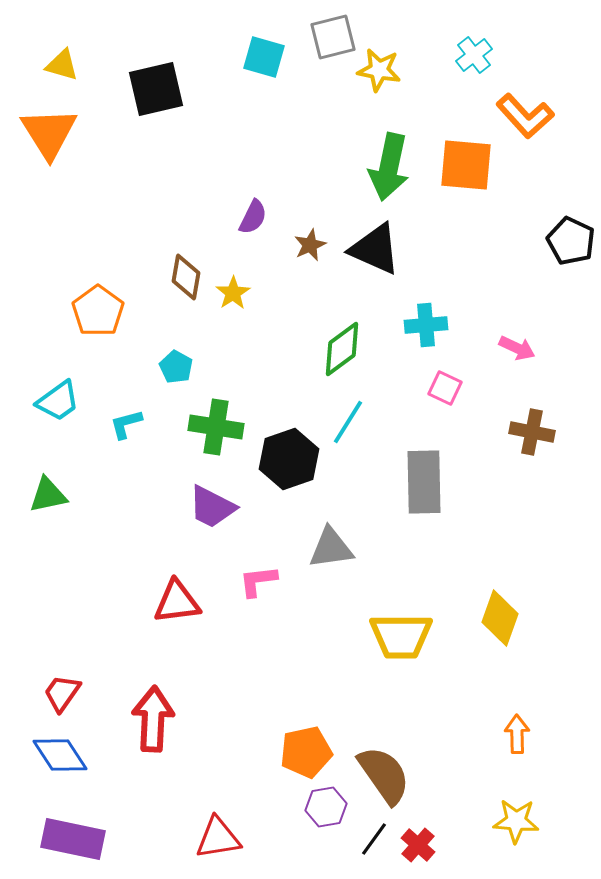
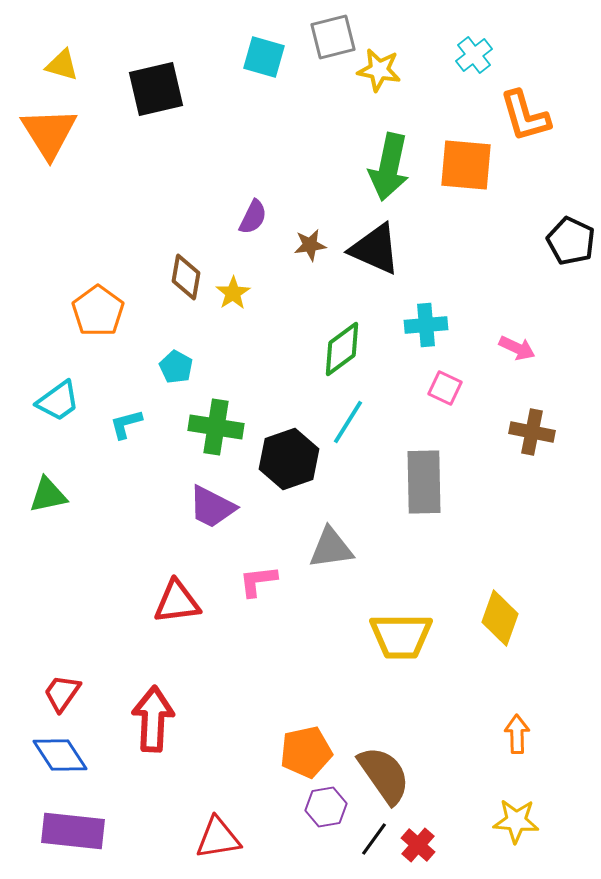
orange L-shape at (525, 116): rotated 26 degrees clockwise
brown star at (310, 245): rotated 16 degrees clockwise
purple rectangle at (73, 839): moved 8 px up; rotated 6 degrees counterclockwise
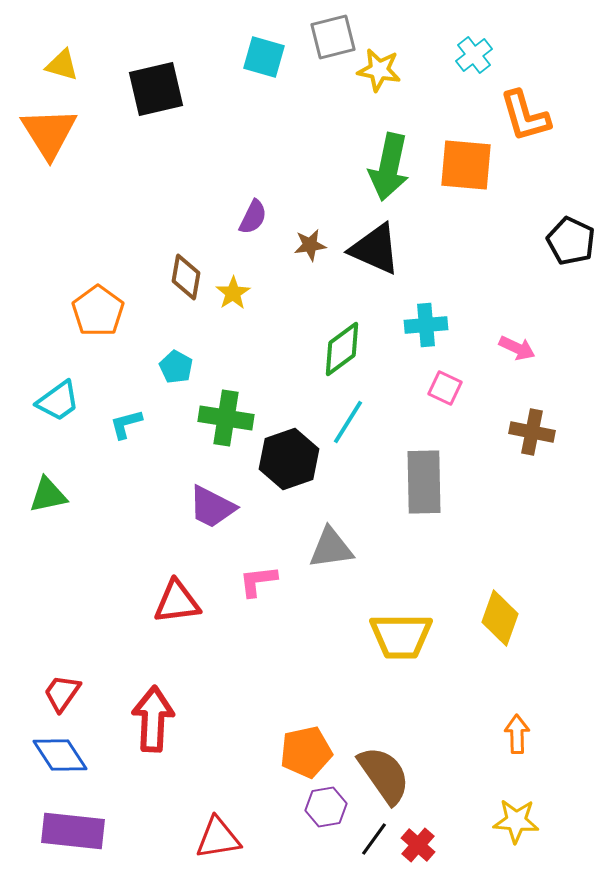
green cross at (216, 427): moved 10 px right, 9 px up
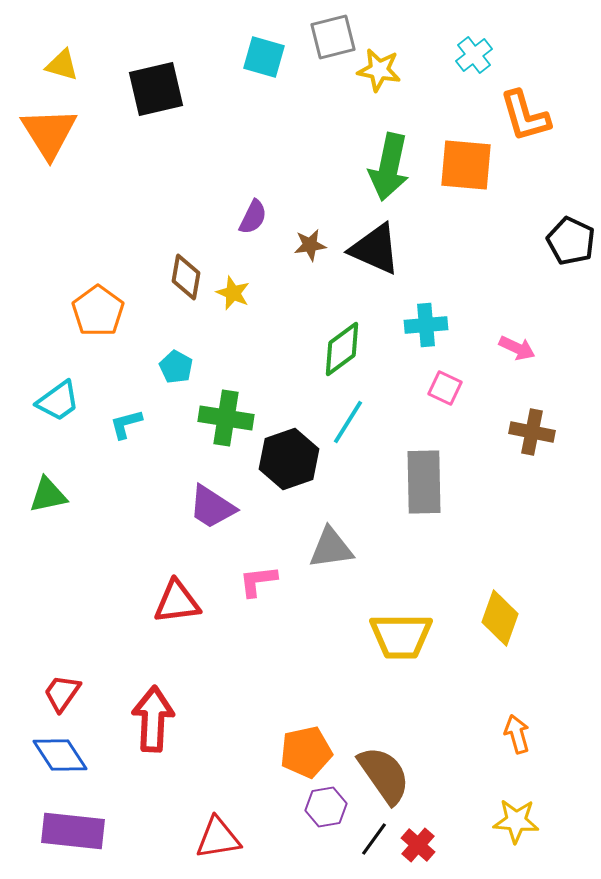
yellow star at (233, 293): rotated 16 degrees counterclockwise
purple trapezoid at (212, 507): rotated 6 degrees clockwise
orange arrow at (517, 734): rotated 15 degrees counterclockwise
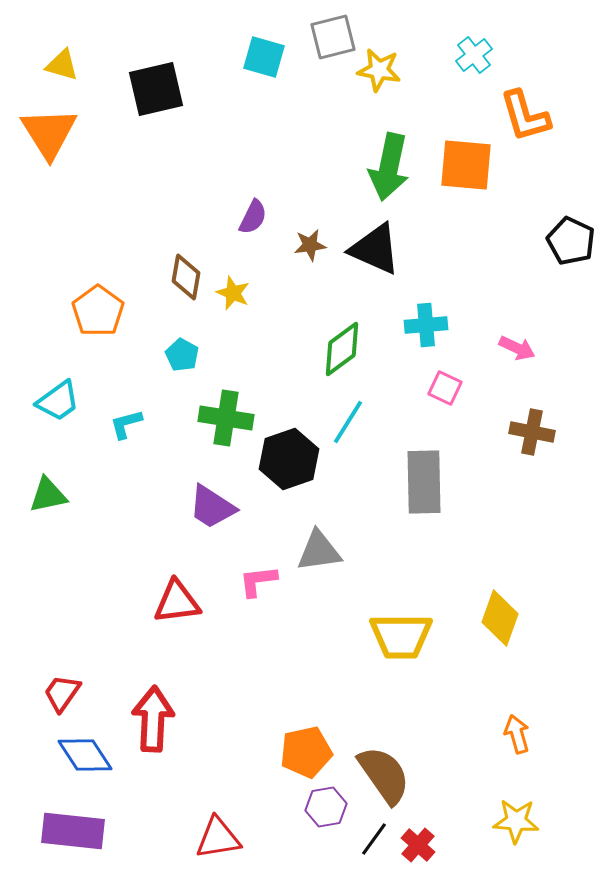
cyan pentagon at (176, 367): moved 6 px right, 12 px up
gray triangle at (331, 548): moved 12 px left, 3 px down
blue diamond at (60, 755): moved 25 px right
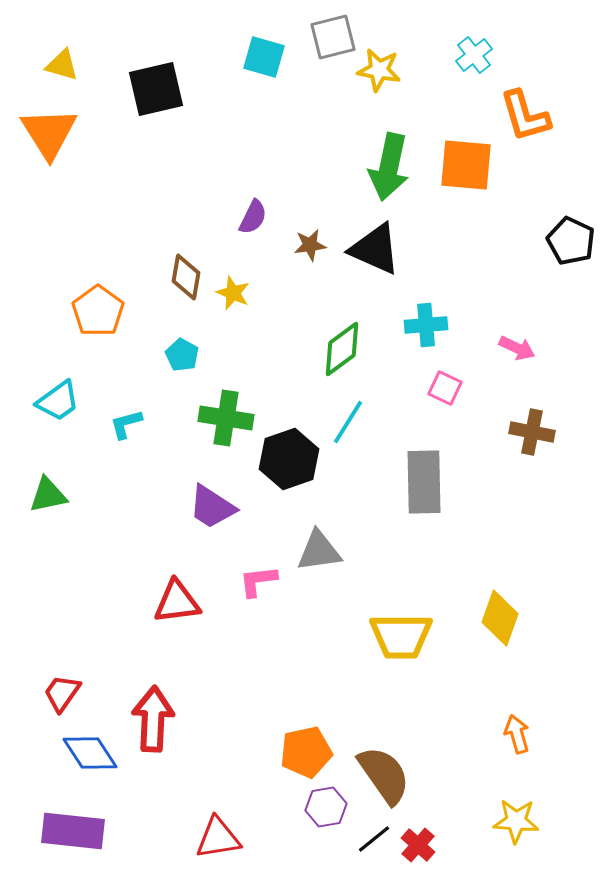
blue diamond at (85, 755): moved 5 px right, 2 px up
black line at (374, 839): rotated 15 degrees clockwise
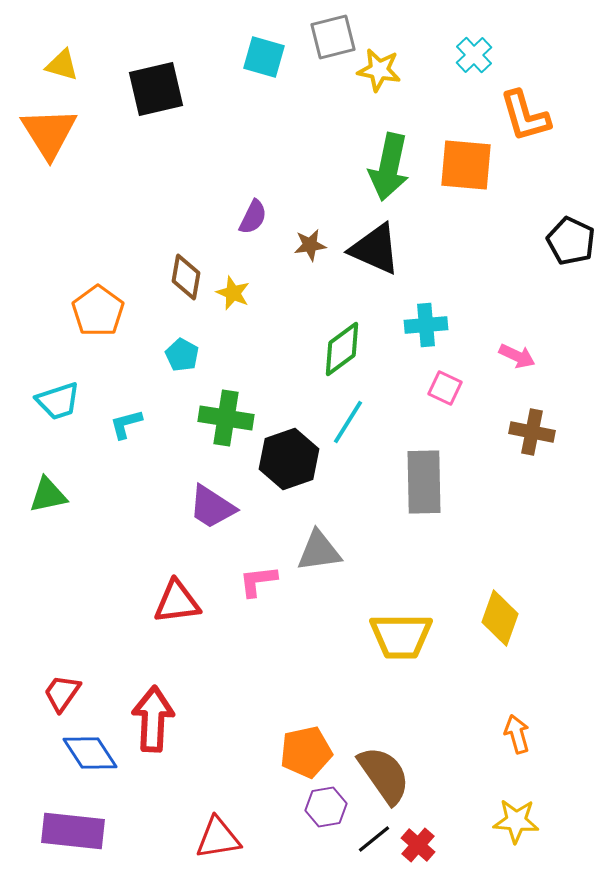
cyan cross at (474, 55): rotated 6 degrees counterclockwise
pink arrow at (517, 348): moved 8 px down
cyan trapezoid at (58, 401): rotated 18 degrees clockwise
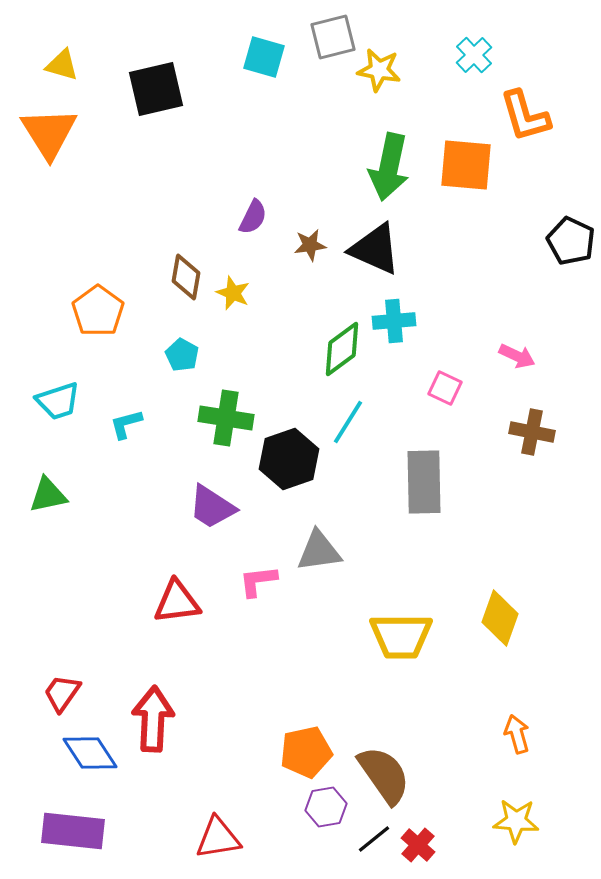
cyan cross at (426, 325): moved 32 px left, 4 px up
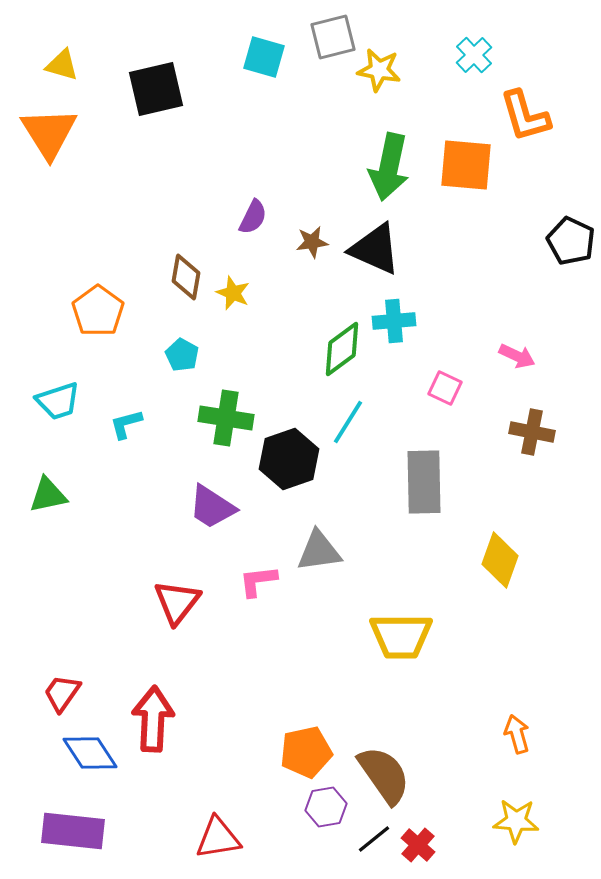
brown star at (310, 245): moved 2 px right, 3 px up
red triangle at (177, 602): rotated 45 degrees counterclockwise
yellow diamond at (500, 618): moved 58 px up
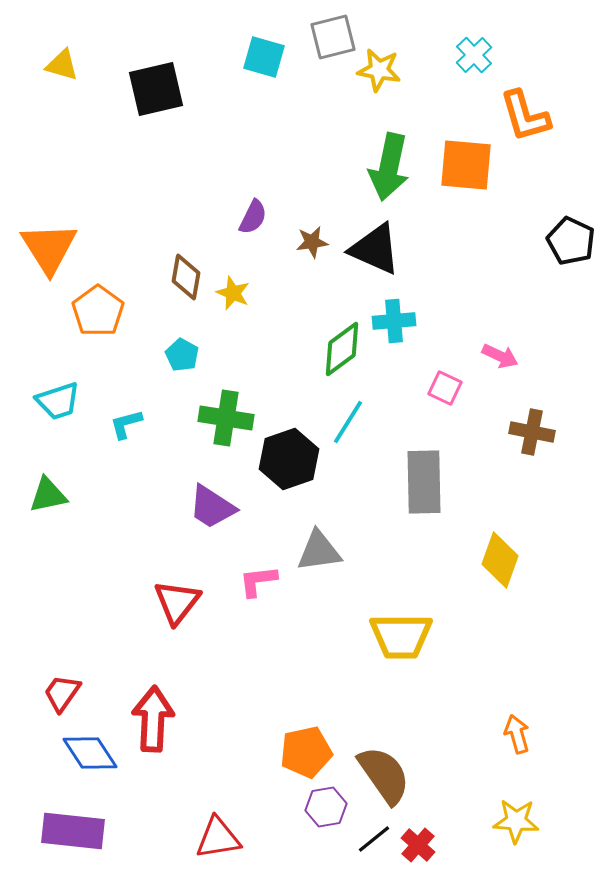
orange triangle at (49, 133): moved 115 px down
pink arrow at (517, 356): moved 17 px left
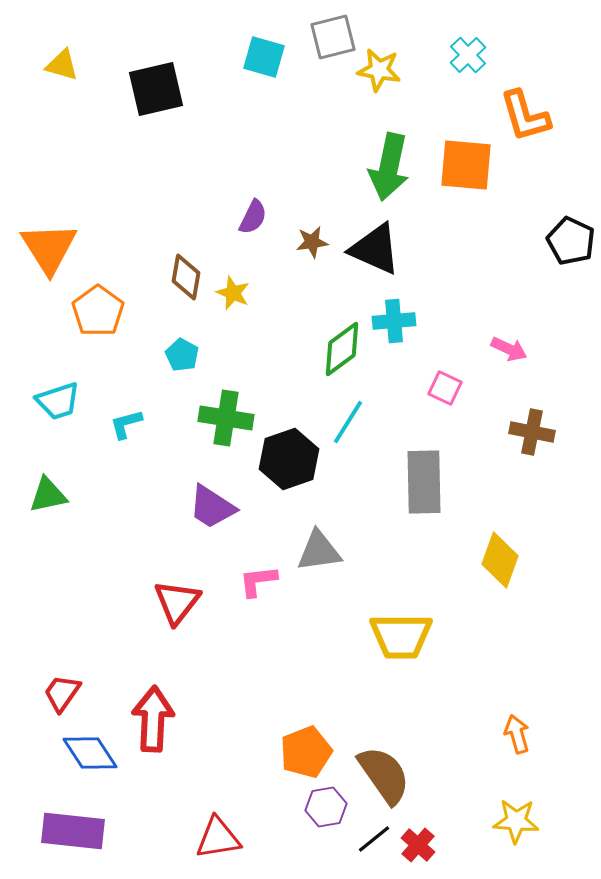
cyan cross at (474, 55): moved 6 px left
pink arrow at (500, 356): moved 9 px right, 7 px up
orange pentagon at (306, 752): rotated 9 degrees counterclockwise
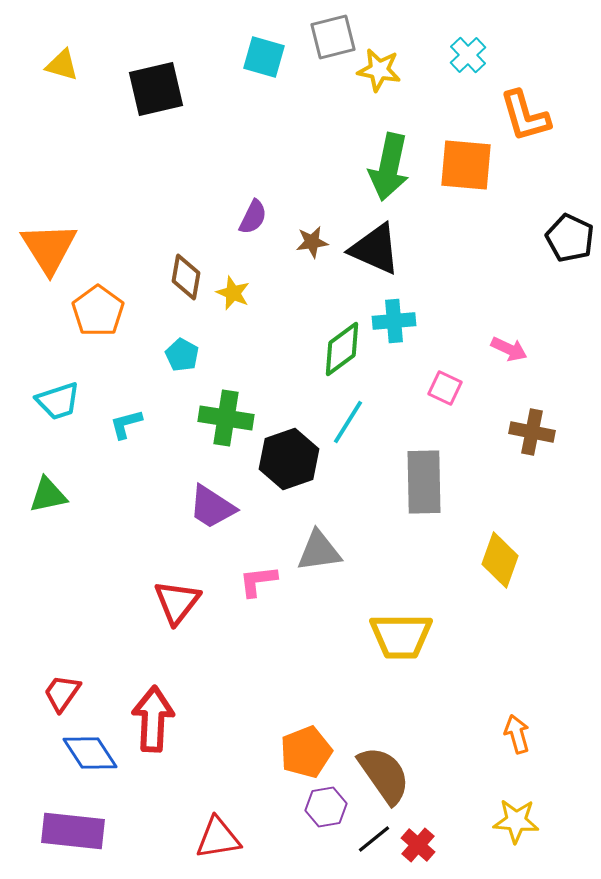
black pentagon at (571, 241): moved 1 px left, 3 px up
